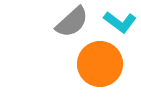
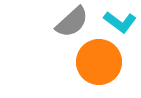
orange circle: moved 1 px left, 2 px up
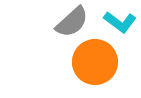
orange circle: moved 4 px left
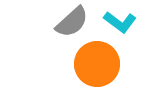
orange circle: moved 2 px right, 2 px down
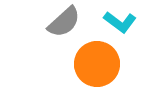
gray semicircle: moved 8 px left
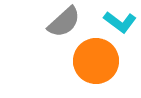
orange circle: moved 1 px left, 3 px up
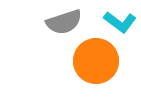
gray semicircle: rotated 24 degrees clockwise
